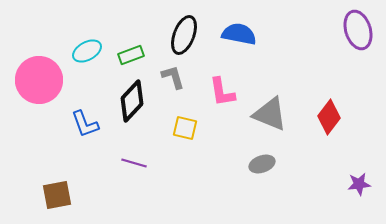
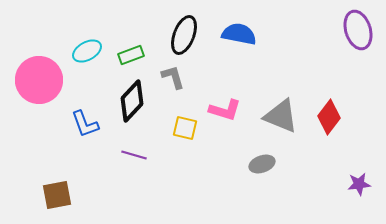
pink L-shape: moved 3 px right, 18 px down; rotated 64 degrees counterclockwise
gray triangle: moved 11 px right, 2 px down
purple line: moved 8 px up
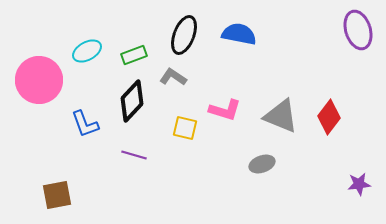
green rectangle: moved 3 px right
gray L-shape: rotated 40 degrees counterclockwise
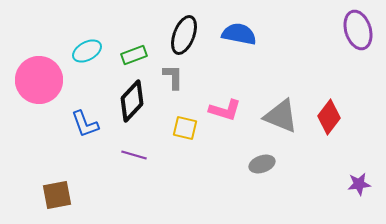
gray L-shape: rotated 56 degrees clockwise
